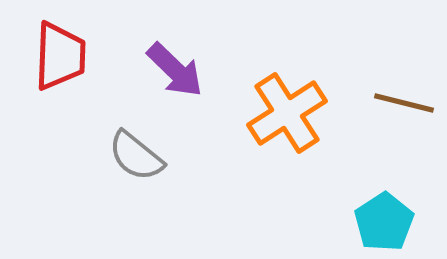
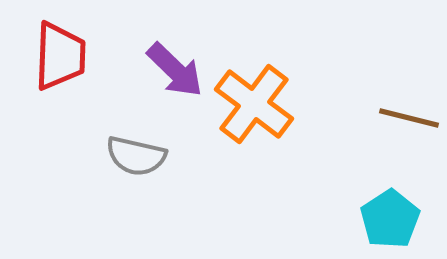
brown line: moved 5 px right, 15 px down
orange cross: moved 33 px left, 9 px up; rotated 20 degrees counterclockwise
gray semicircle: rotated 26 degrees counterclockwise
cyan pentagon: moved 6 px right, 3 px up
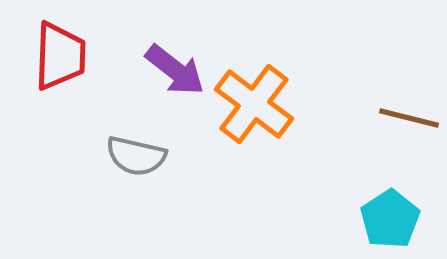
purple arrow: rotated 6 degrees counterclockwise
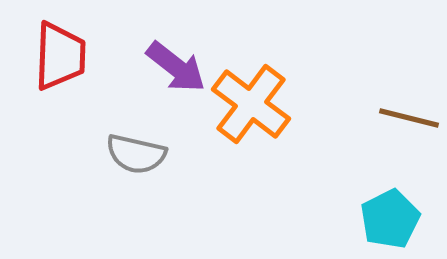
purple arrow: moved 1 px right, 3 px up
orange cross: moved 3 px left
gray semicircle: moved 2 px up
cyan pentagon: rotated 6 degrees clockwise
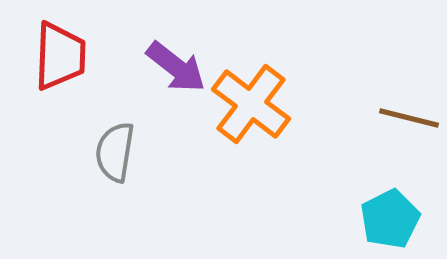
gray semicircle: moved 21 px left, 2 px up; rotated 86 degrees clockwise
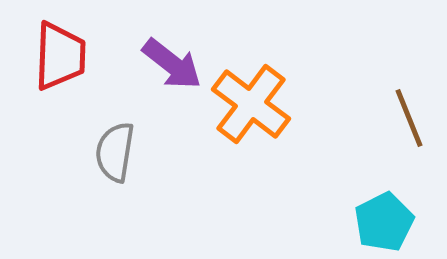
purple arrow: moved 4 px left, 3 px up
brown line: rotated 54 degrees clockwise
cyan pentagon: moved 6 px left, 3 px down
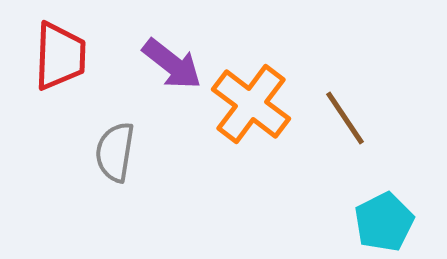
brown line: moved 64 px left; rotated 12 degrees counterclockwise
